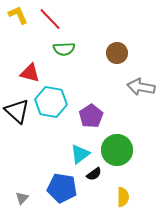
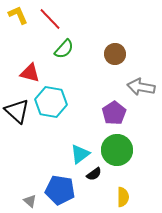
green semicircle: rotated 45 degrees counterclockwise
brown circle: moved 2 px left, 1 px down
purple pentagon: moved 23 px right, 3 px up
blue pentagon: moved 2 px left, 2 px down
gray triangle: moved 8 px right, 3 px down; rotated 32 degrees counterclockwise
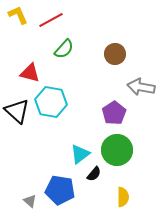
red line: moved 1 px right, 1 px down; rotated 75 degrees counterclockwise
black semicircle: rotated 14 degrees counterclockwise
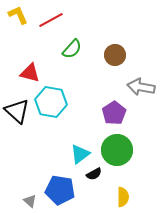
green semicircle: moved 8 px right
brown circle: moved 1 px down
black semicircle: rotated 21 degrees clockwise
